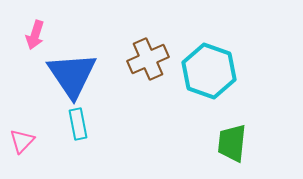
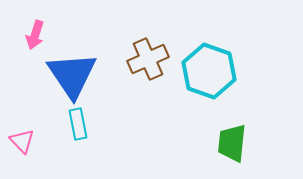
pink triangle: rotated 28 degrees counterclockwise
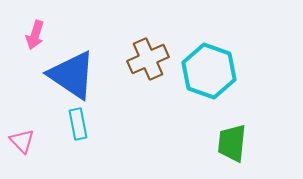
blue triangle: rotated 22 degrees counterclockwise
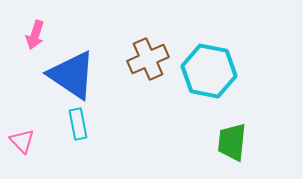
cyan hexagon: rotated 8 degrees counterclockwise
green trapezoid: moved 1 px up
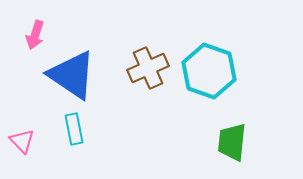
brown cross: moved 9 px down
cyan hexagon: rotated 8 degrees clockwise
cyan rectangle: moved 4 px left, 5 px down
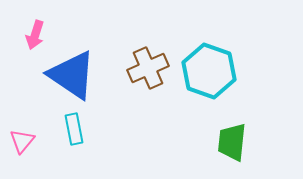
pink triangle: rotated 24 degrees clockwise
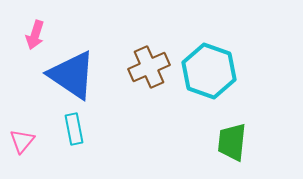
brown cross: moved 1 px right, 1 px up
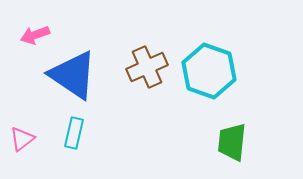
pink arrow: rotated 52 degrees clockwise
brown cross: moved 2 px left
blue triangle: moved 1 px right
cyan rectangle: moved 4 px down; rotated 24 degrees clockwise
pink triangle: moved 2 px up; rotated 12 degrees clockwise
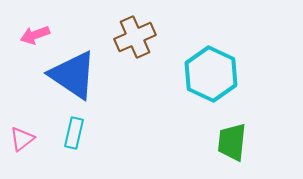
brown cross: moved 12 px left, 30 px up
cyan hexagon: moved 2 px right, 3 px down; rotated 6 degrees clockwise
